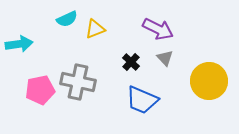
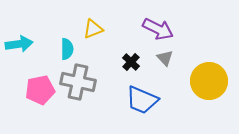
cyan semicircle: moved 30 px down; rotated 65 degrees counterclockwise
yellow triangle: moved 2 px left
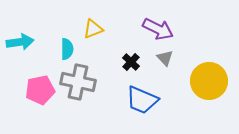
cyan arrow: moved 1 px right, 2 px up
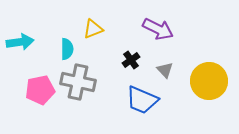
gray triangle: moved 12 px down
black cross: moved 2 px up; rotated 12 degrees clockwise
